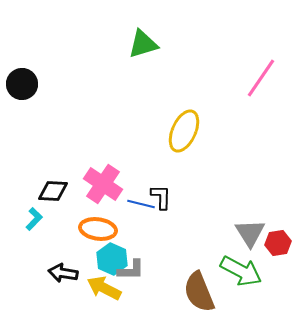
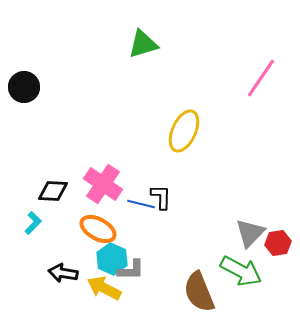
black circle: moved 2 px right, 3 px down
cyan L-shape: moved 1 px left, 4 px down
orange ellipse: rotated 21 degrees clockwise
gray triangle: rotated 16 degrees clockwise
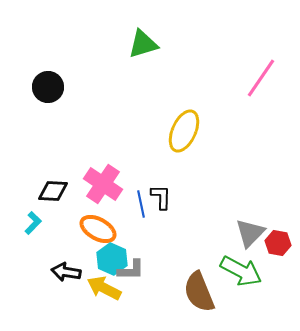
black circle: moved 24 px right
blue line: rotated 64 degrees clockwise
red hexagon: rotated 20 degrees clockwise
black arrow: moved 3 px right, 1 px up
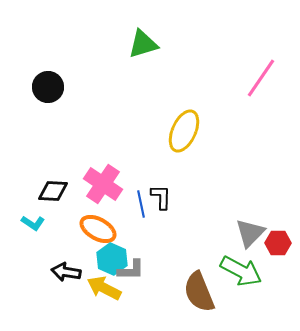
cyan L-shape: rotated 80 degrees clockwise
red hexagon: rotated 10 degrees counterclockwise
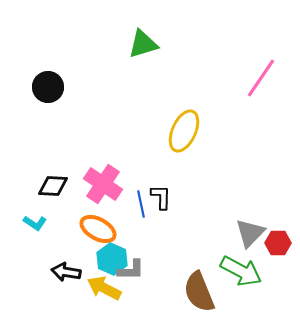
black diamond: moved 5 px up
cyan L-shape: moved 2 px right
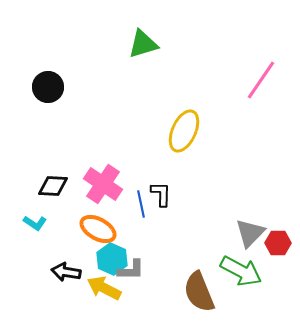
pink line: moved 2 px down
black L-shape: moved 3 px up
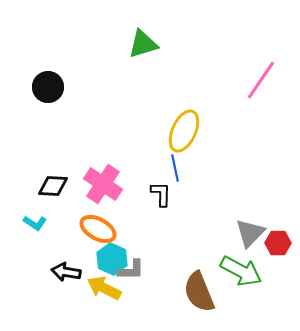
blue line: moved 34 px right, 36 px up
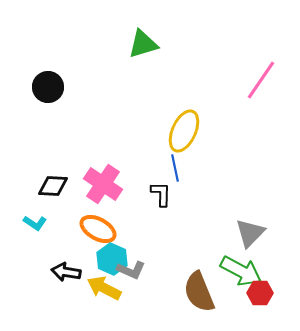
red hexagon: moved 18 px left, 50 px down
gray L-shape: rotated 24 degrees clockwise
